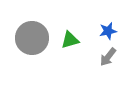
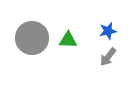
green triangle: moved 2 px left; rotated 18 degrees clockwise
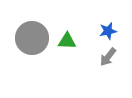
green triangle: moved 1 px left, 1 px down
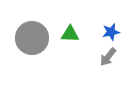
blue star: moved 3 px right, 1 px down
green triangle: moved 3 px right, 7 px up
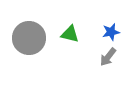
green triangle: rotated 12 degrees clockwise
gray circle: moved 3 px left
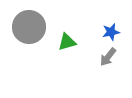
green triangle: moved 3 px left, 8 px down; rotated 30 degrees counterclockwise
gray circle: moved 11 px up
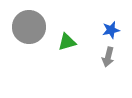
blue star: moved 2 px up
gray arrow: rotated 24 degrees counterclockwise
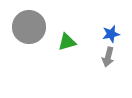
blue star: moved 4 px down
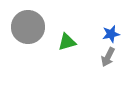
gray circle: moved 1 px left
gray arrow: rotated 12 degrees clockwise
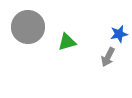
blue star: moved 8 px right
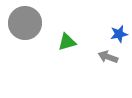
gray circle: moved 3 px left, 4 px up
gray arrow: rotated 84 degrees clockwise
